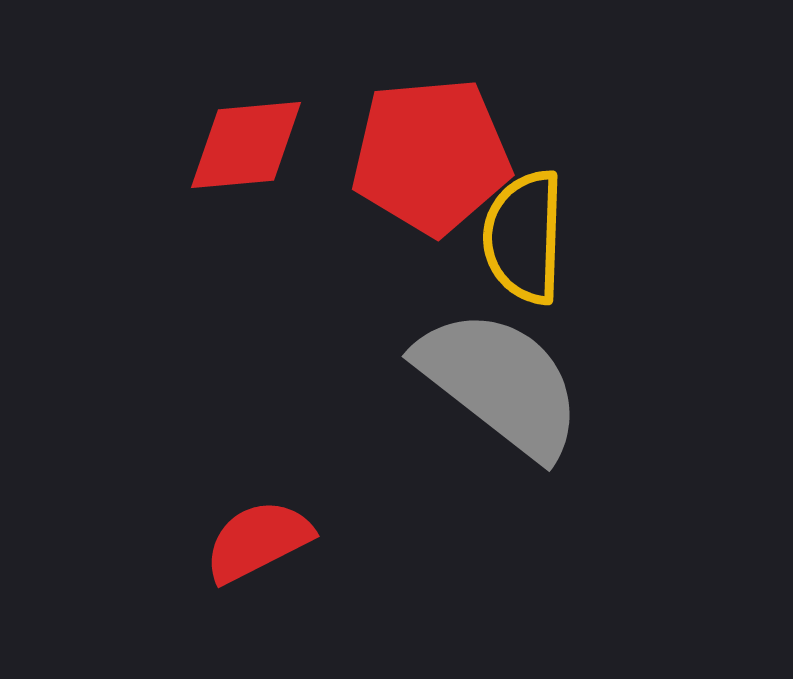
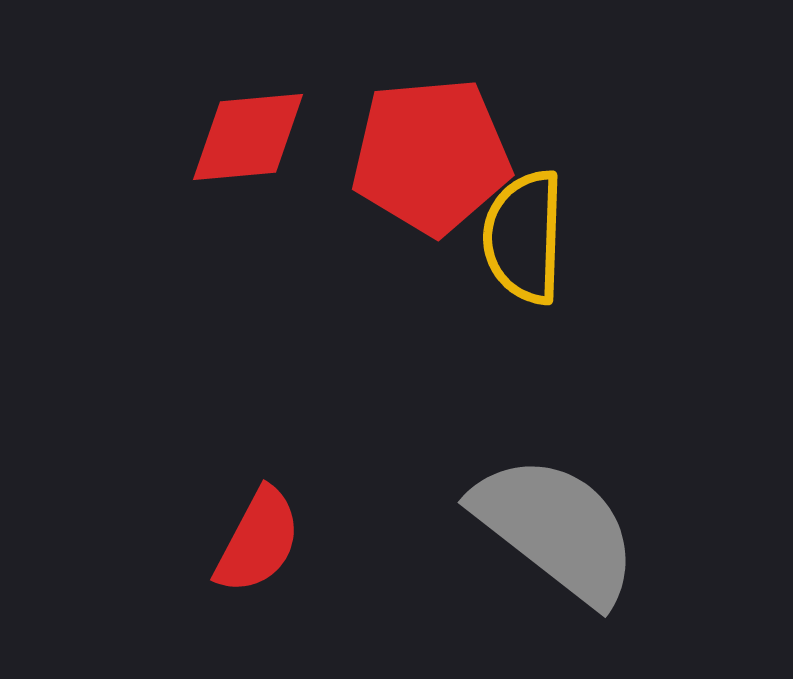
red diamond: moved 2 px right, 8 px up
gray semicircle: moved 56 px right, 146 px down
red semicircle: rotated 145 degrees clockwise
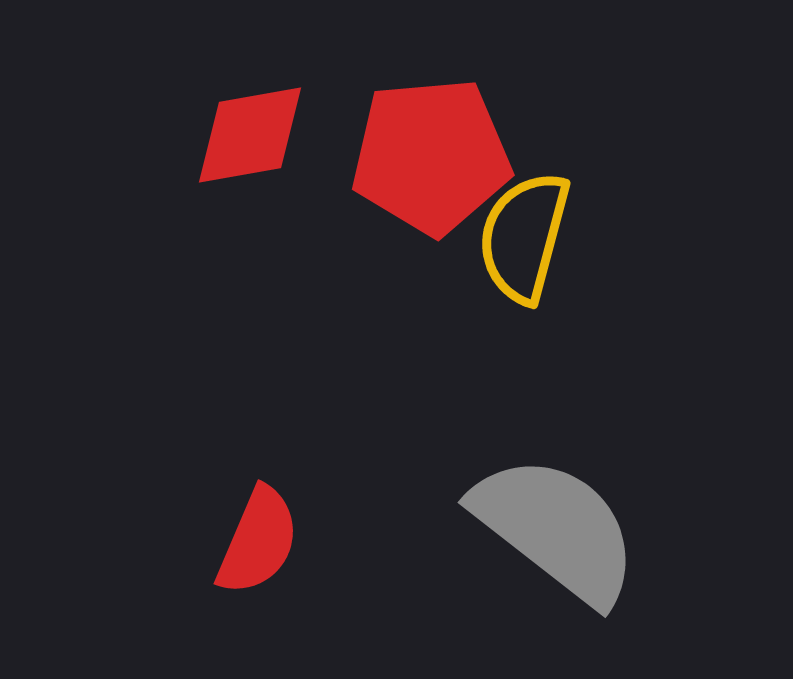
red diamond: moved 2 px right, 2 px up; rotated 5 degrees counterclockwise
yellow semicircle: rotated 13 degrees clockwise
red semicircle: rotated 5 degrees counterclockwise
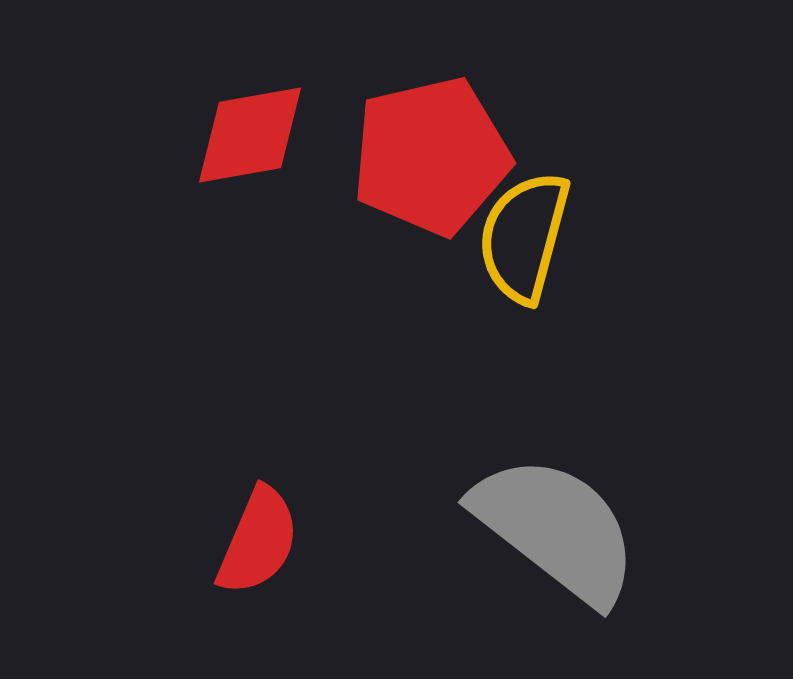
red pentagon: rotated 8 degrees counterclockwise
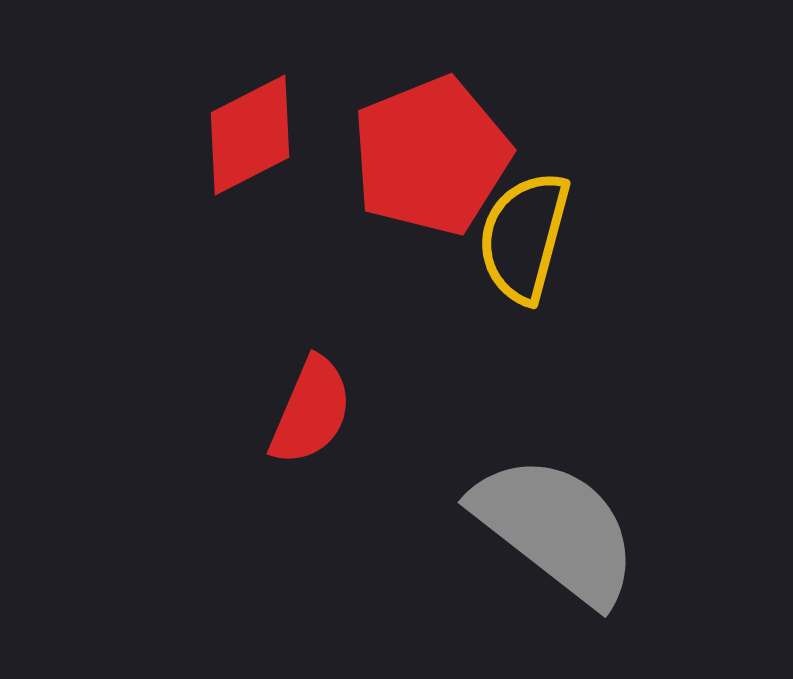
red diamond: rotated 17 degrees counterclockwise
red pentagon: rotated 9 degrees counterclockwise
red semicircle: moved 53 px right, 130 px up
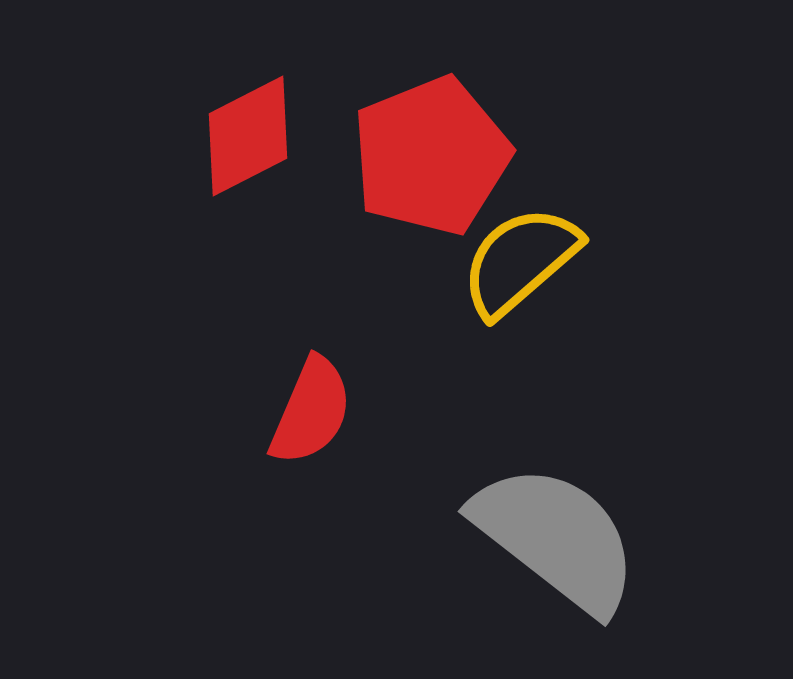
red diamond: moved 2 px left, 1 px down
yellow semicircle: moved 4 px left, 24 px down; rotated 34 degrees clockwise
gray semicircle: moved 9 px down
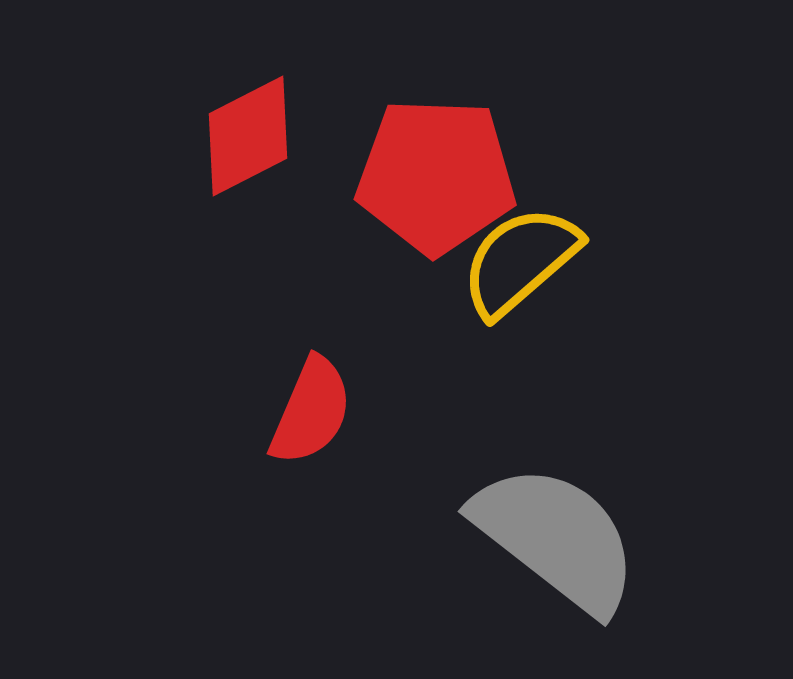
red pentagon: moved 5 px right, 20 px down; rotated 24 degrees clockwise
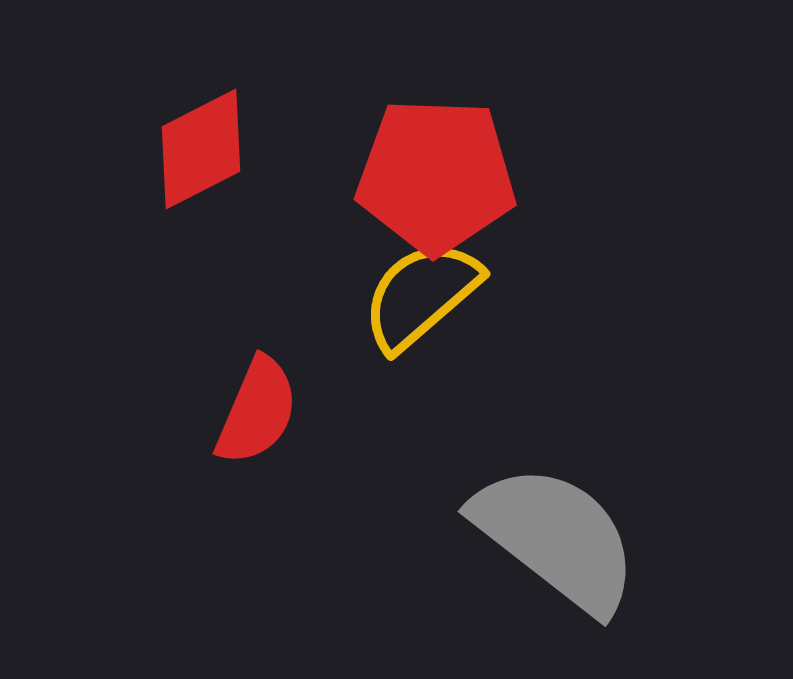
red diamond: moved 47 px left, 13 px down
yellow semicircle: moved 99 px left, 34 px down
red semicircle: moved 54 px left
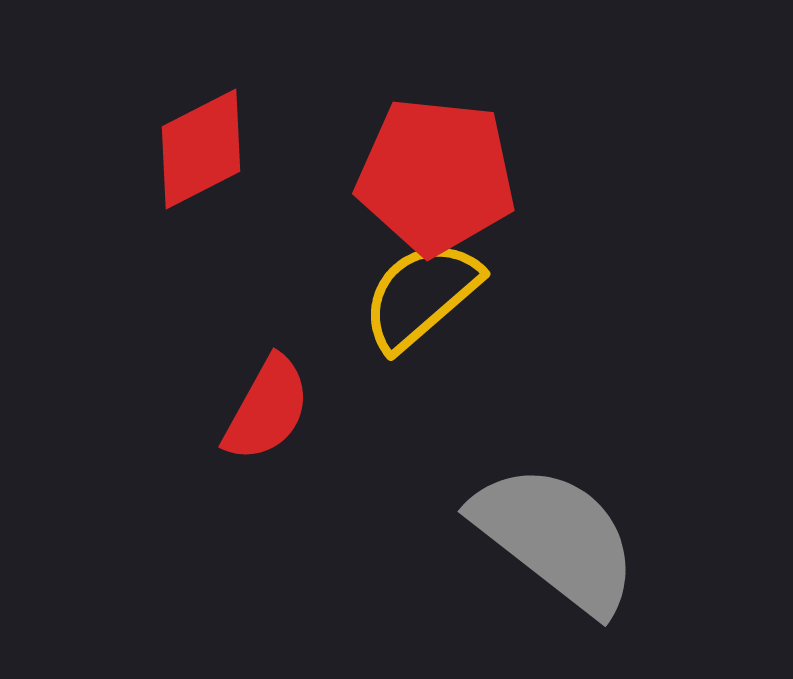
red pentagon: rotated 4 degrees clockwise
red semicircle: moved 10 px right, 2 px up; rotated 6 degrees clockwise
